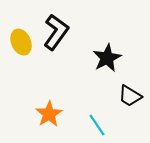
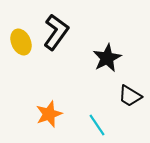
orange star: rotated 12 degrees clockwise
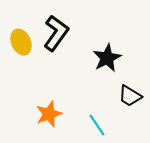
black L-shape: moved 1 px down
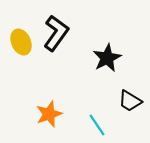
black trapezoid: moved 5 px down
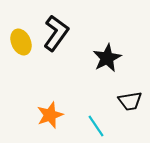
black trapezoid: rotated 40 degrees counterclockwise
orange star: moved 1 px right, 1 px down
cyan line: moved 1 px left, 1 px down
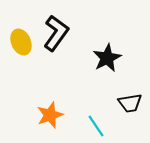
black trapezoid: moved 2 px down
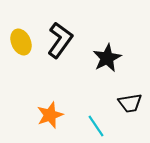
black L-shape: moved 4 px right, 7 px down
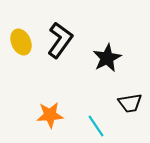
orange star: rotated 16 degrees clockwise
